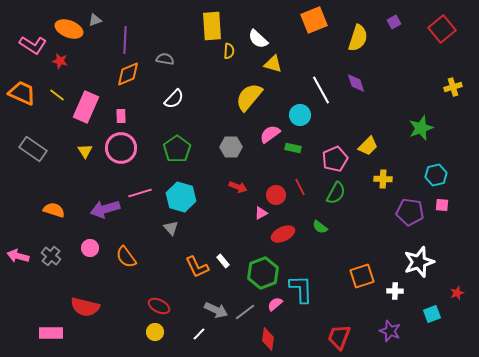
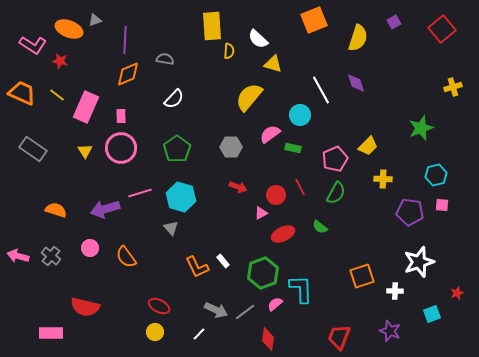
orange semicircle at (54, 210): moved 2 px right
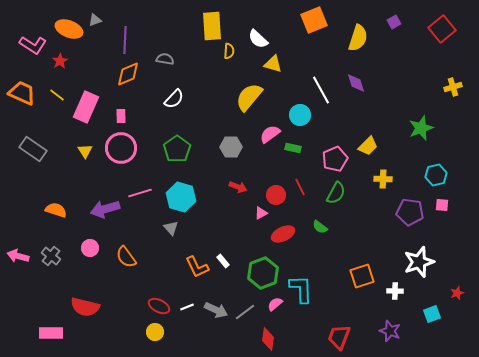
red star at (60, 61): rotated 28 degrees clockwise
white line at (199, 334): moved 12 px left, 27 px up; rotated 24 degrees clockwise
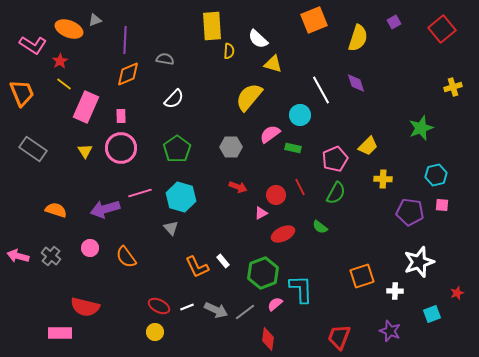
orange trapezoid at (22, 93): rotated 44 degrees clockwise
yellow line at (57, 95): moved 7 px right, 11 px up
pink rectangle at (51, 333): moved 9 px right
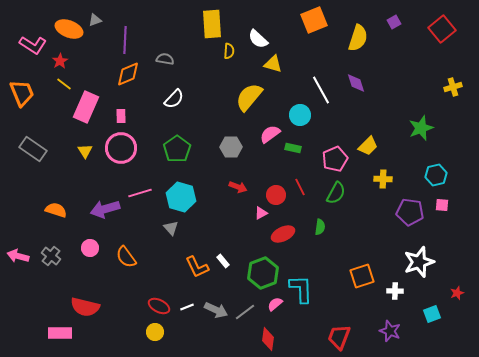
yellow rectangle at (212, 26): moved 2 px up
green semicircle at (320, 227): rotated 119 degrees counterclockwise
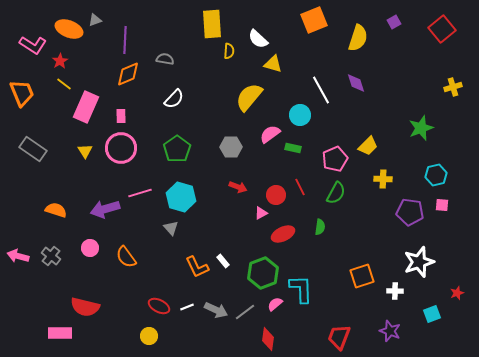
yellow circle at (155, 332): moved 6 px left, 4 px down
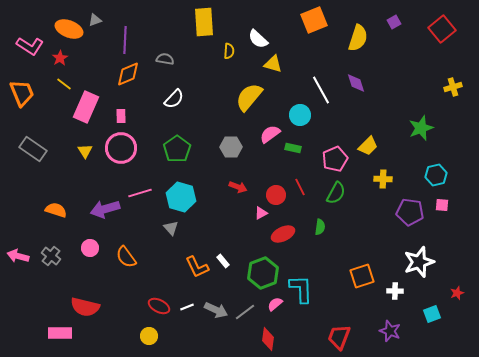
yellow rectangle at (212, 24): moved 8 px left, 2 px up
pink L-shape at (33, 45): moved 3 px left, 1 px down
red star at (60, 61): moved 3 px up
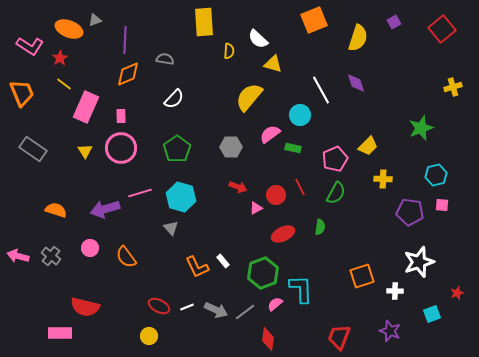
pink triangle at (261, 213): moved 5 px left, 5 px up
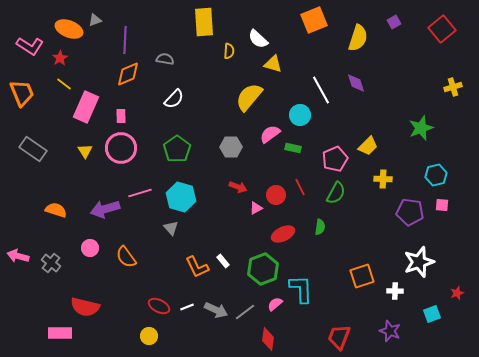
gray cross at (51, 256): moved 7 px down
green hexagon at (263, 273): moved 4 px up
